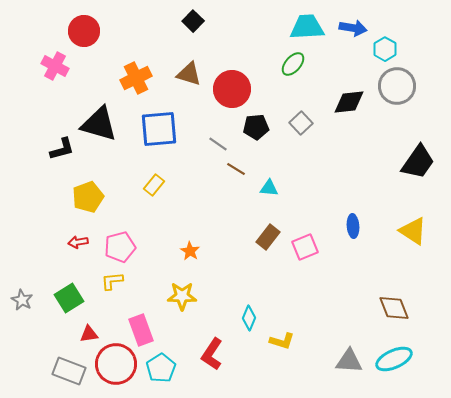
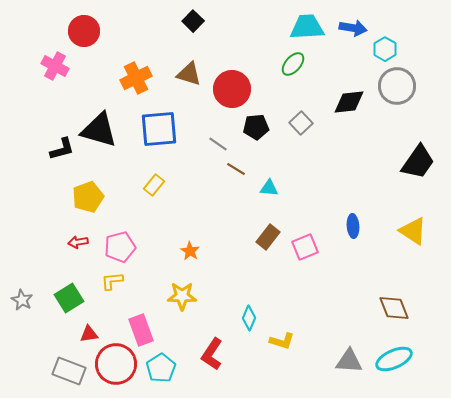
black triangle at (99, 124): moved 6 px down
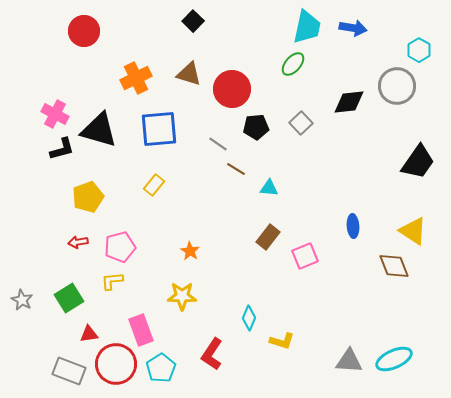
cyan trapezoid at (307, 27): rotated 105 degrees clockwise
cyan hexagon at (385, 49): moved 34 px right, 1 px down
pink cross at (55, 66): moved 48 px down
pink square at (305, 247): moved 9 px down
brown diamond at (394, 308): moved 42 px up
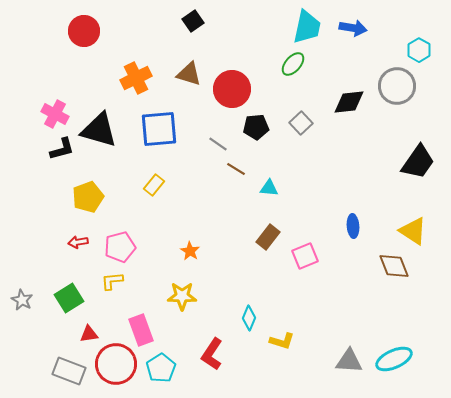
black square at (193, 21): rotated 10 degrees clockwise
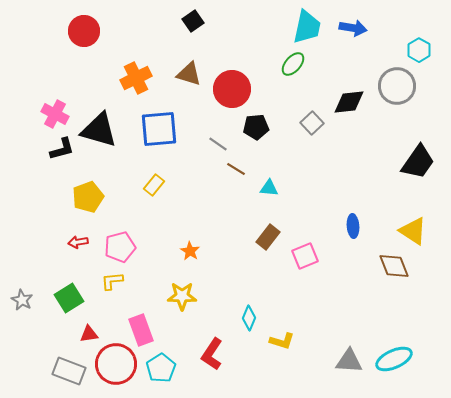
gray square at (301, 123): moved 11 px right
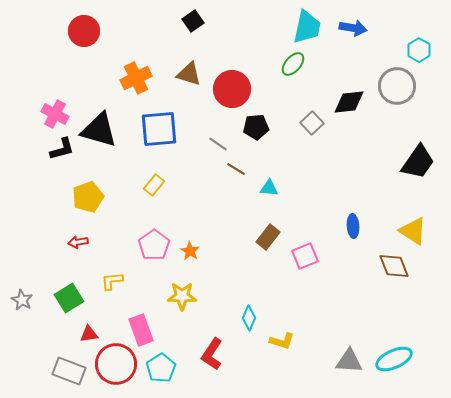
pink pentagon at (120, 247): moved 34 px right, 2 px up; rotated 20 degrees counterclockwise
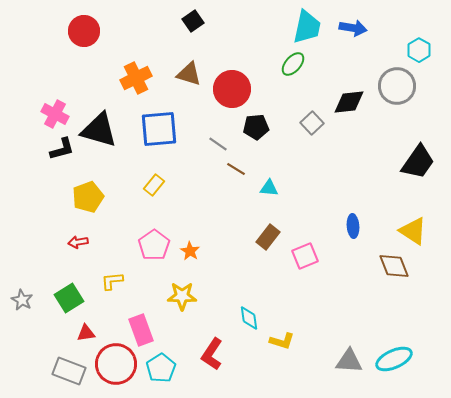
cyan diamond at (249, 318): rotated 30 degrees counterclockwise
red triangle at (89, 334): moved 3 px left, 1 px up
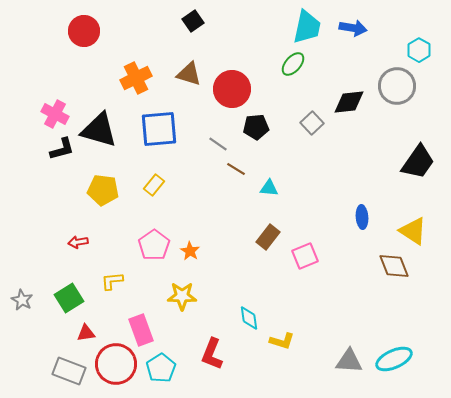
yellow pentagon at (88, 197): moved 15 px right, 7 px up; rotated 28 degrees clockwise
blue ellipse at (353, 226): moved 9 px right, 9 px up
red L-shape at (212, 354): rotated 12 degrees counterclockwise
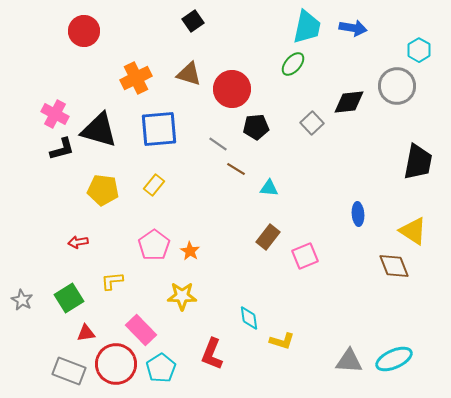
black trapezoid at (418, 162): rotated 24 degrees counterclockwise
blue ellipse at (362, 217): moved 4 px left, 3 px up
pink rectangle at (141, 330): rotated 24 degrees counterclockwise
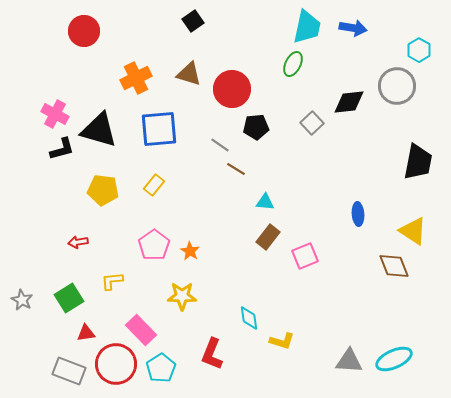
green ellipse at (293, 64): rotated 15 degrees counterclockwise
gray line at (218, 144): moved 2 px right, 1 px down
cyan triangle at (269, 188): moved 4 px left, 14 px down
